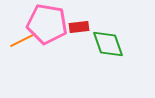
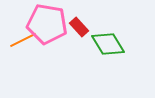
red rectangle: rotated 54 degrees clockwise
green diamond: rotated 12 degrees counterclockwise
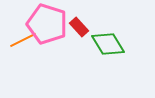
pink pentagon: rotated 9 degrees clockwise
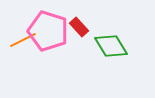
pink pentagon: moved 1 px right, 7 px down
green diamond: moved 3 px right, 2 px down
